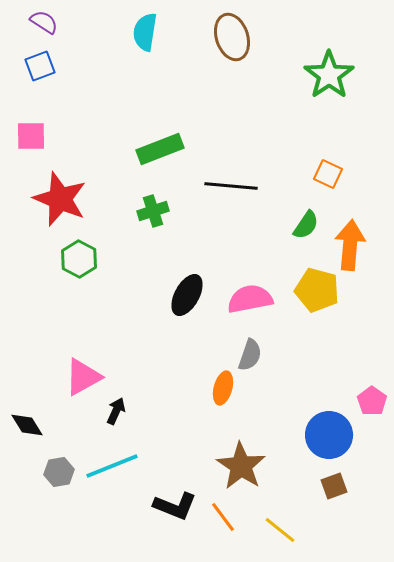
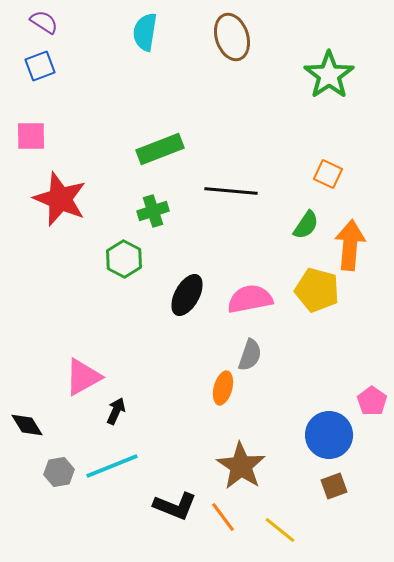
black line: moved 5 px down
green hexagon: moved 45 px right
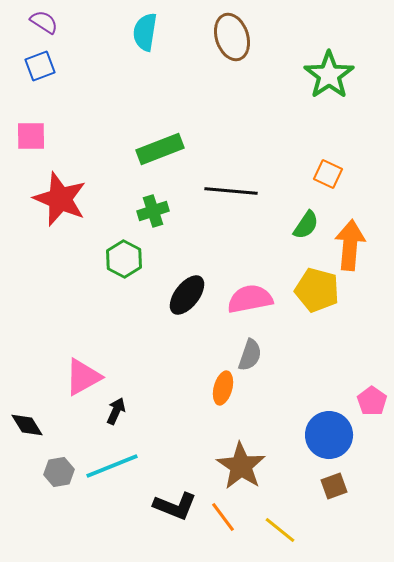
black ellipse: rotated 9 degrees clockwise
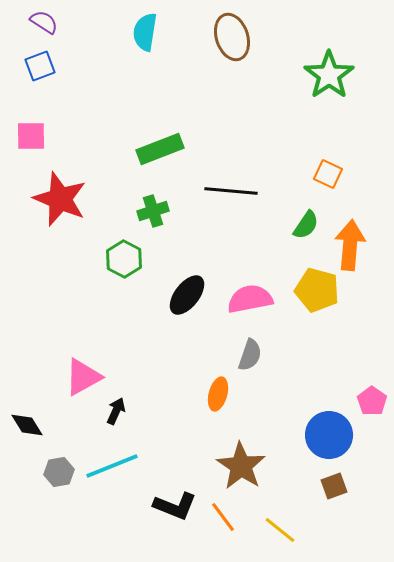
orange ellipse: moved 5 px left, 6 px down
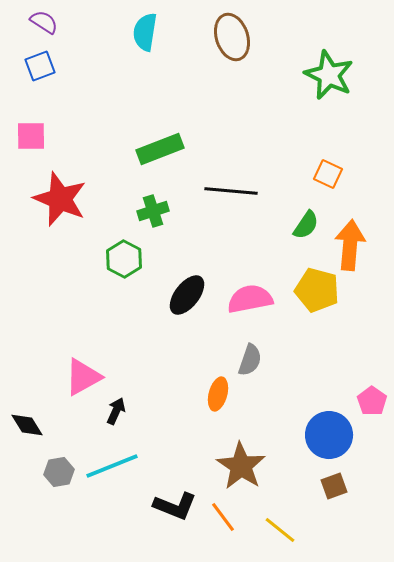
green star: rotated 12 degrees counterclockwise
gray semicircle: moved 5 px down
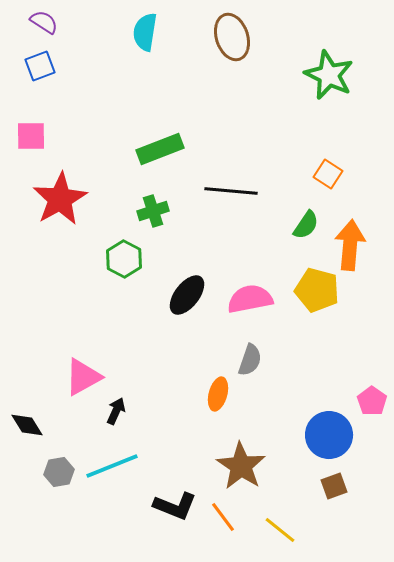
orange square: rotated 8 degrees clockwise
red star: rotated 20 degrees clockwise
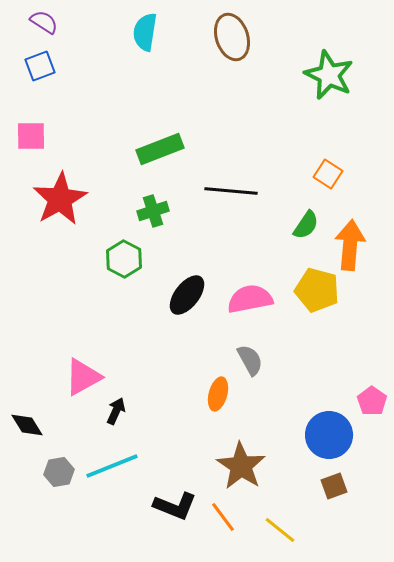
gray semicircle: rotated 48 degrees counterclockwise
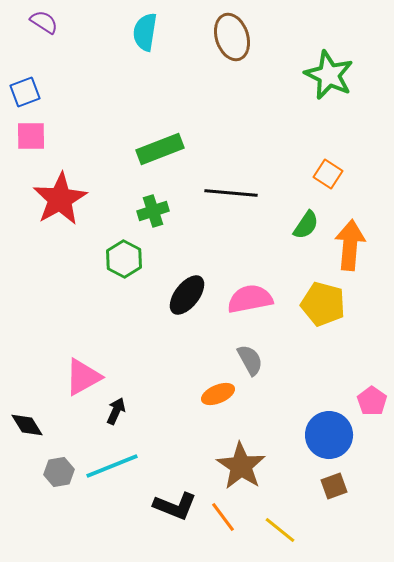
blue square: moved 15 px left, 26 px down
black line: moved 2 px down
yellow pentagon: moved 6 px right, 14 px down
orange ellipse: rotated 52 degrees clockwise
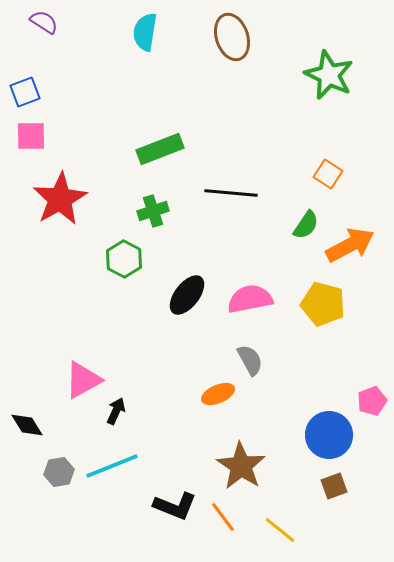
orange arrow: rotated 57 degrees clockwise
pink triangle: moved 3 px down
pink pentagon: rotated 16 degrees clockwise
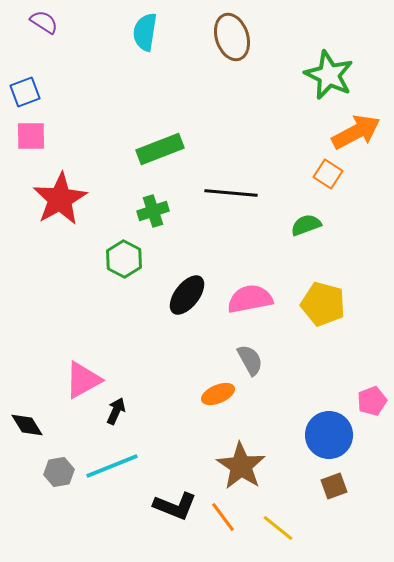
green semicircle: rotated 144 degrees counterclockwise
orange arrow: moved 6 px right, 113 px up
yellow line: moved 2 px left, 2 px up
